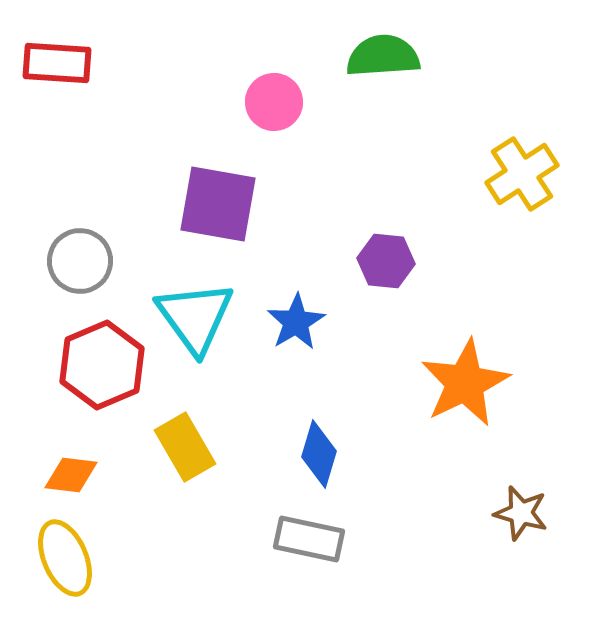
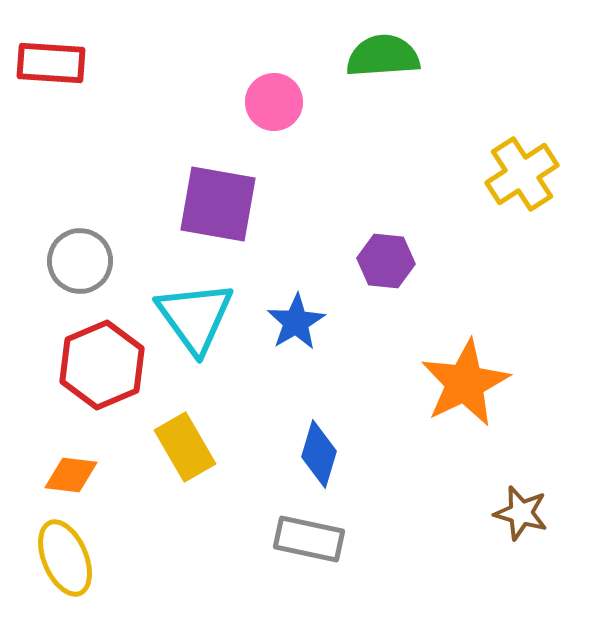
red rectangle: moved 6 px left
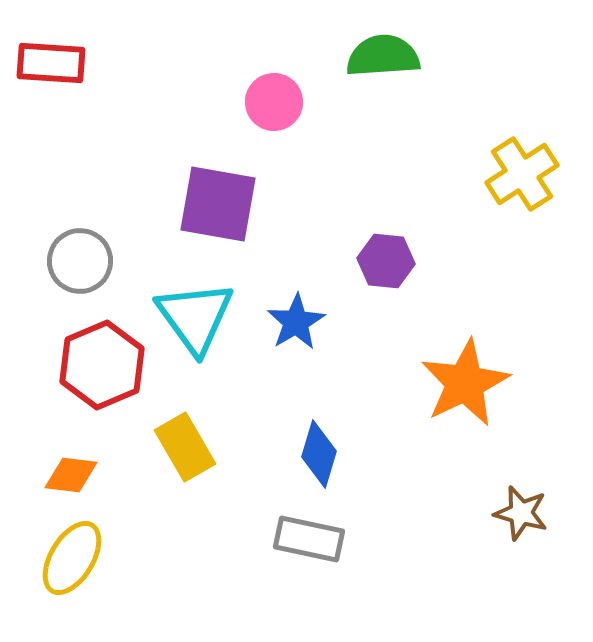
yellow ellipse: moved 7 px right; rotated 54 degrees clockwise
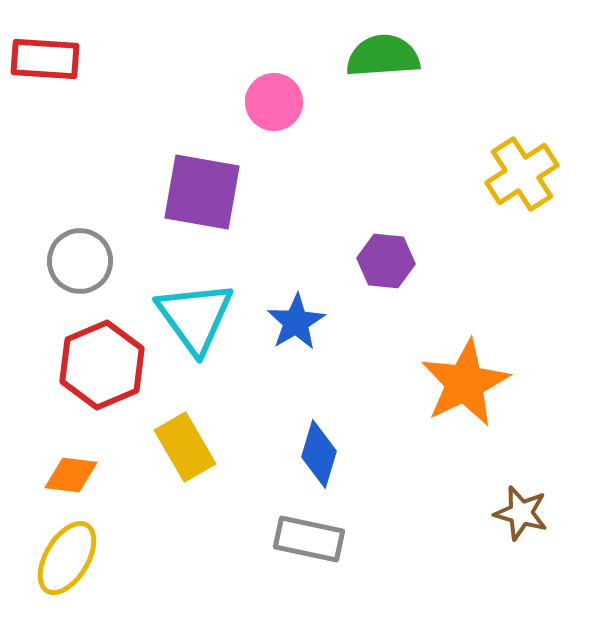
red rectangle: moved 6 px left, 4 px up
purple square: moved 16 px left, 12 px up
yellow ellipse: moved 5 px left
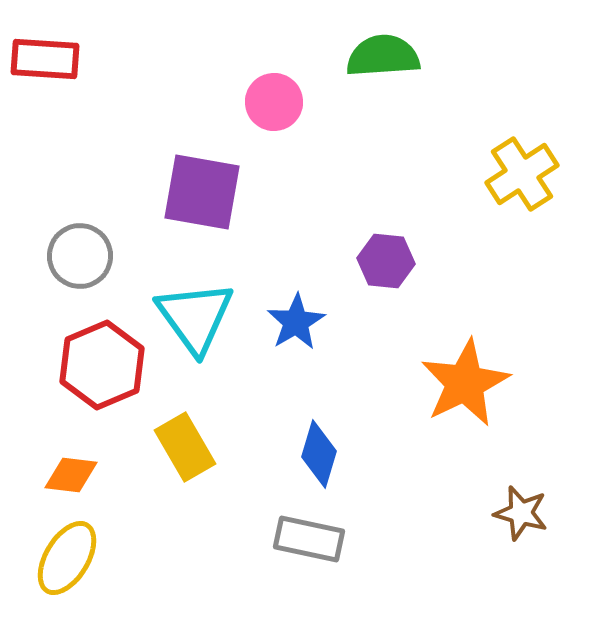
gray circle: moved 5 px up
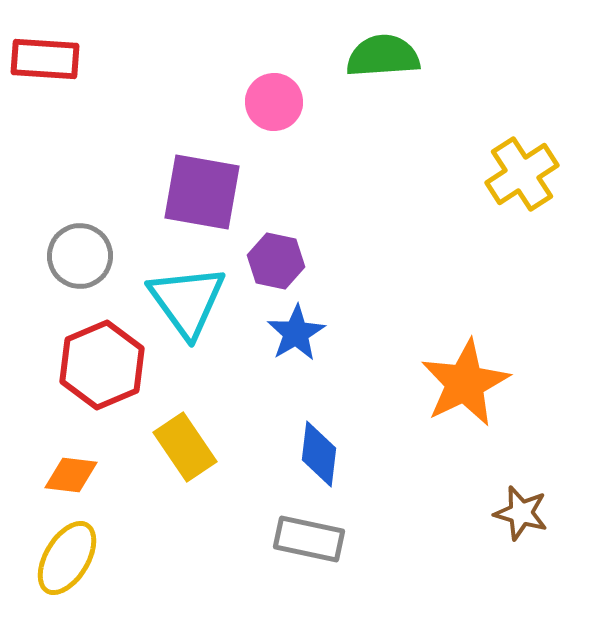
purple hexagon: moved 110 px left; rotated 6 degrees clockwise
cyan triangle: moved 8 px left, 16 px up
blue star: moved 11 px down
yellow rectangle: rotated 4 degrees counterclockwise
blue diamond: rotated 10 degrees counterclockwise
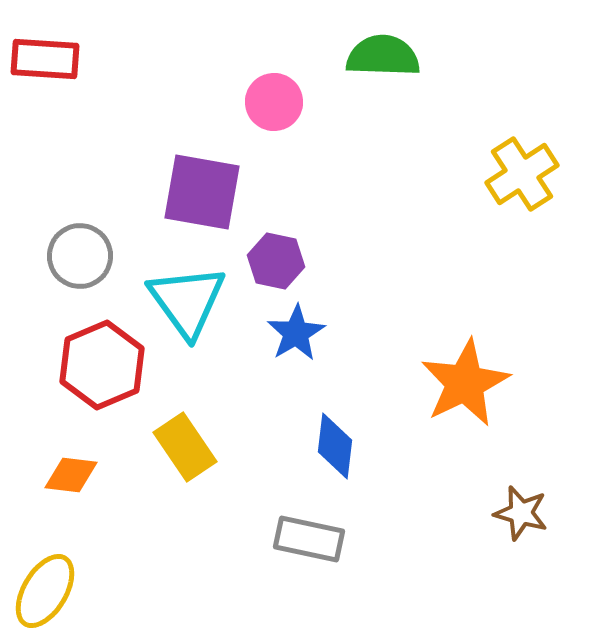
green semicircle: rotated 6 degrees clockwise
blue diamond: moved 16 px right, 8 px up
yellow ellipse: moved 22 px left, 33 px down
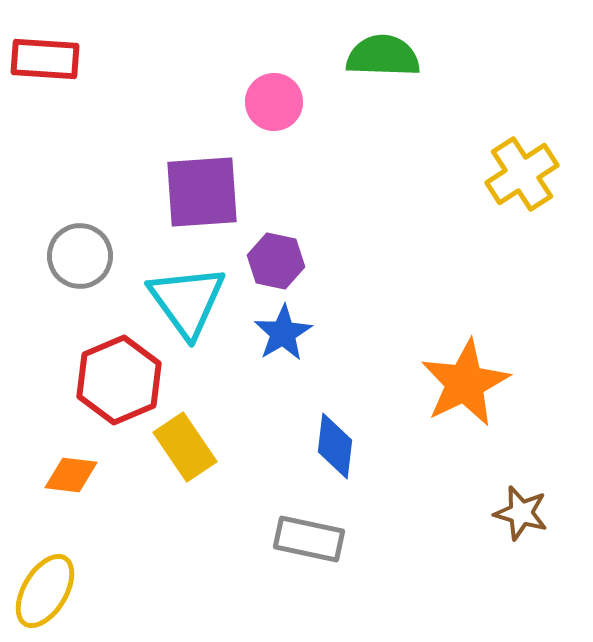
purple square: rotated 14 degrees counterclockwise
blue star: moved 13 px left
red hexagon: moved 17 px right, 15 px down
